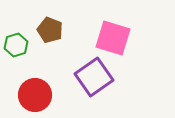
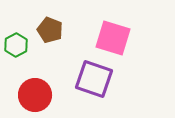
green hexagon: rotated 10 degrees counterclockwise
purple square: moved 2 px down; rotated 36 degrees counterclockwise
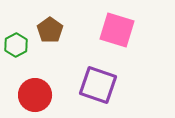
brown pentagon: rotated 15 degrees clockwise
pink square: moved 4 px right, 8 px up
purple square: moved 4 px right, 6 px down
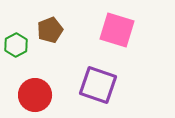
brown pentagon: rotated 15 degrees clockwise
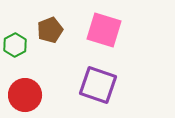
pink square: moved 13 px left
green hexagon: moved 1 px left
red circle: moved 10 px left
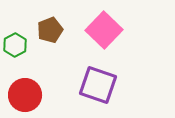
pink square: rotated 27 degrees clockwise
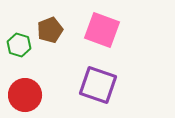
pink square: moved 2 px left; rotated 24 degrees counterclockwise
green hexagon: moved 4 px right; rotated 15 degrees counterclockwise
